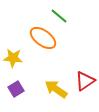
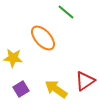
green line: moved 7 px right, 4 px up
orange ellipse: rotated 12 degrees clockwise
purple square: moved 5 px right
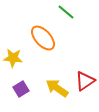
yellow arrow: moved 1 px right, 1 px up
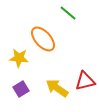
green line: moved 2 px right, 1 px down
orange ellipse: moved 1 px down
yellow star: moved 6 px right
red triangle: rotated 20 degrees clockwise
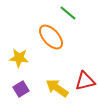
orange ellipse: moved 8 px right, 2 px up
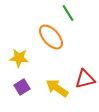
green line: rotated 18 degrees clockwise
red triangle: moved 2 px up
purple square: moved 1 px right, 2 px up
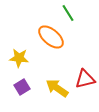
orange ellipse: rotated 8 degrees counterclockwise
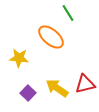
red triangle: moved 5 px down
purple square: moved 6 px right, 6 px down; rotated 14 degrees counterclockwise
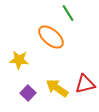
yellow star: moved 2 px down
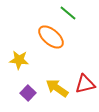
green line: rotated 18 degrees counterclockwise
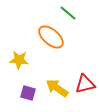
purple square: rotated 28 degrees counterclockwise
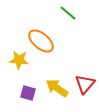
orange ellipse: moved 10 px left, 4 px down
red triangle: rotated 35 degrees counterclockwise
